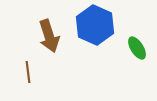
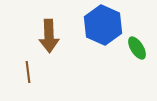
blue hexagon: moved 8 px right
brown arrow: rotated 16 degrees clockwise
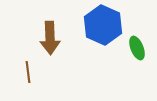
brown arrow: moved 1 px right, 2 px down
green ellipse: rotated 10 degrees clockwise
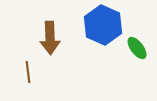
green ellipse: rotated 15 degrees counterclockwise
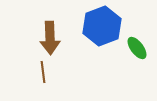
blue hexagon: moved 1 px left, 1 px down; rotated 15 degrees clockwise
brown line: moved 15 px right
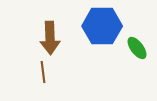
blue hexagon: rotated 21 degrees clockwise
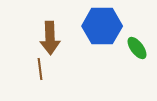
brown line: moved 3 px left, 3 px up
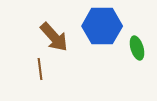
brown arrow: moved 4 px right, 1 px up; rotated 40 degrees counterclockwise
green ellipse: rotated 20 degrees clockwise
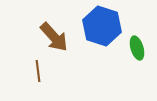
blue hexagon: rotated 18 degrees clockwise
brown line: moved 2 px left, 2 px down
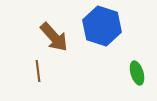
green ellipse: moved 25 px down
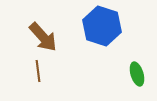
brown arrow: moved 11 px left
green ellipse: moved 1 px down
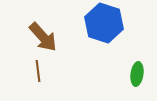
blue hexagon: moved 2 px right, 3 px up
green ellipse: rotated 25 degrees clockwise
